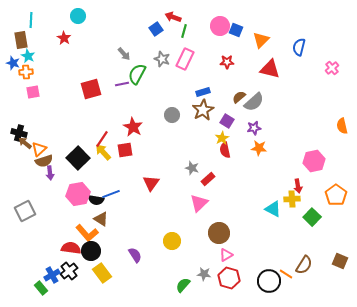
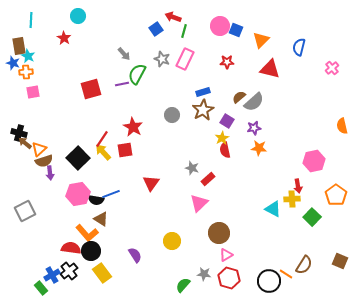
brown rectangle at (21, 40): moved 2 px left, 6 px down
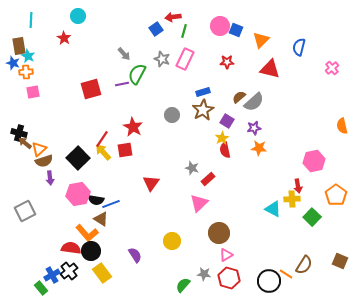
red arrow at (173, 17): rotated 28 degrees counterclockwise
purple arrow at (50, 173): moved 5 px down
blue line at (111, 194): moved 10 px down
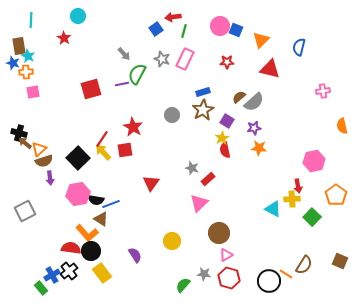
pink cross at (332, 68): moved 9 px left, 23 px down; rotated 32 degrees clockwise
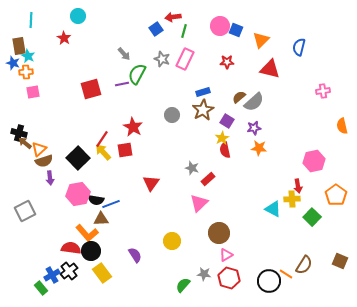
brown triangle at (101, 219): rotated 35 degrees counterclockwise
